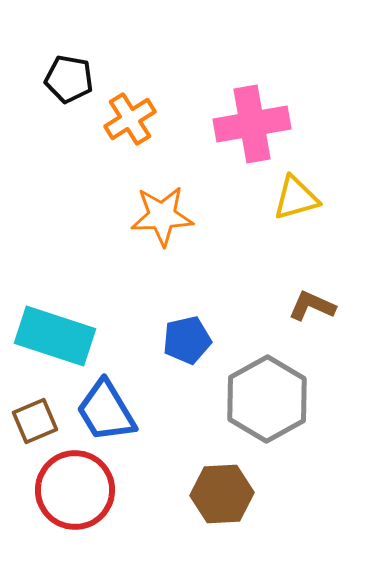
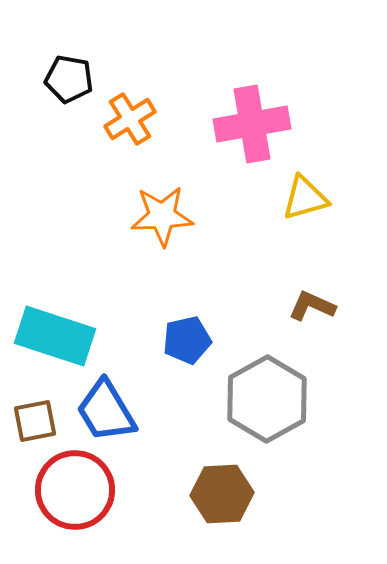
yellow triangle: moved 9 px right
brown square: rotated 12 degrees clockwise
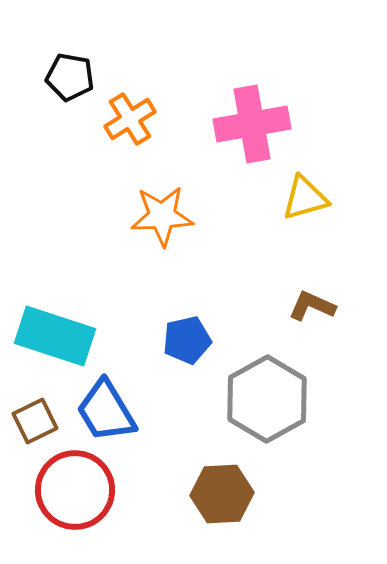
black pentagon: moved 1 px right, 2 px up
brown square: rotated 15 degrees counterclockwise
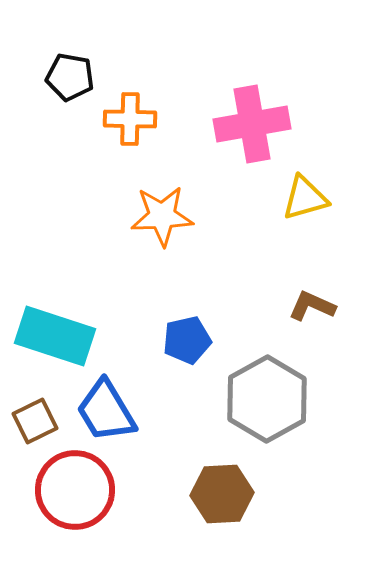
orange cross: rotated 33 degrees clockwise
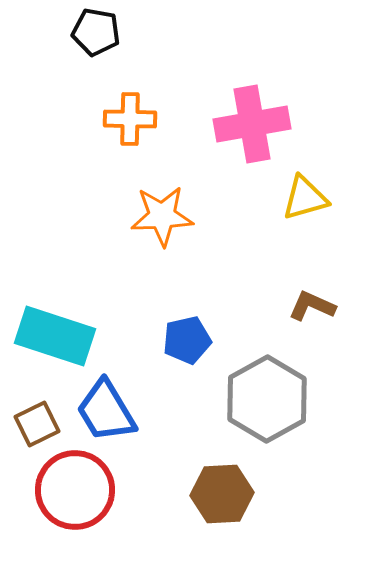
black pentagon: moved 26 px right, 45 px up
brown square: moved 2 px right, 3 px down
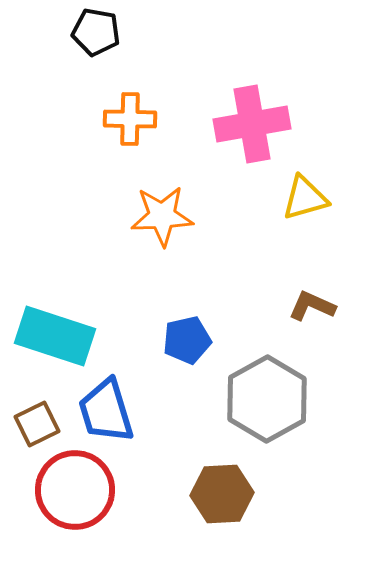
blue trapezoid: rotated 14 degrees clockwise
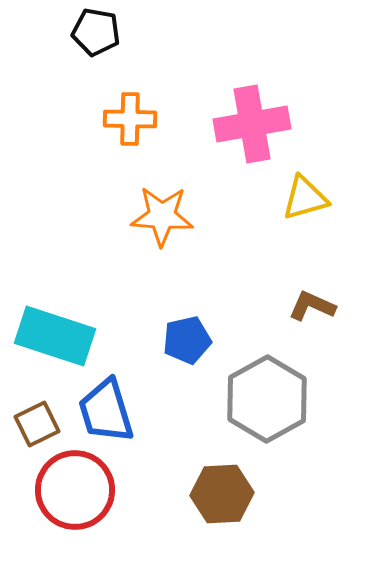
orange star: rotated 6 degrees clockwise
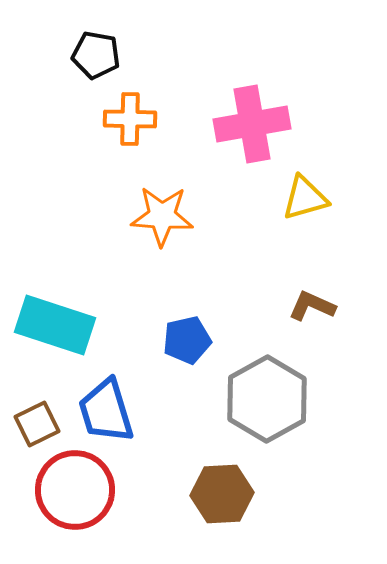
black pentagon: moved 23 px down
cyan rectangle: moved 11 px up
